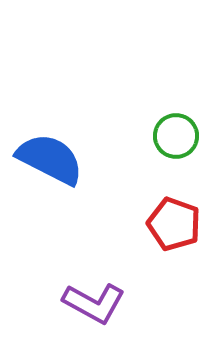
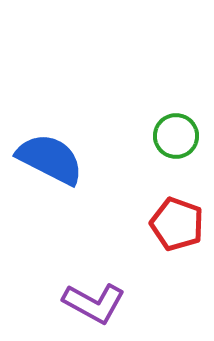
red pentagon: moved 3 px right
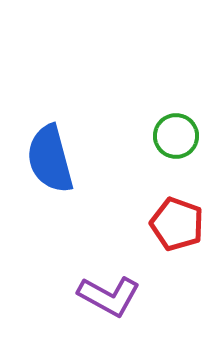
blue semicircle: rotated 132 degrees counterclockwise
purple L-shape: moved 15 px right, 7 px up
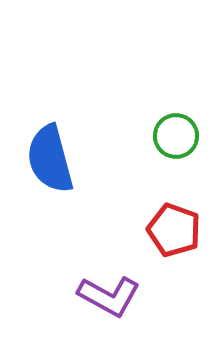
red pentagon: moved 3 px left, 6 px down
